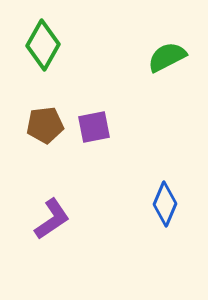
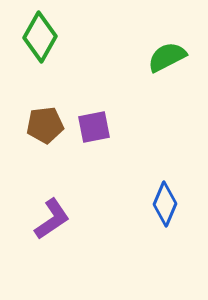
green diamond: moved 3 px left, 8 px up
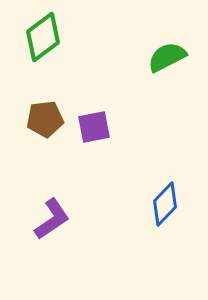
green diamond: moved 3 px right; rotated 24 degrees clockwise
brown pentagon: moved 6 px up
blue diamond: rotated 21 degrees clockwise
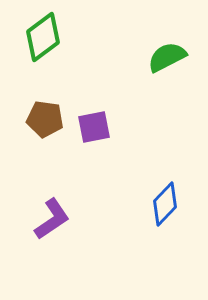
brown pentagon: rotated 15 degrees clockwise
